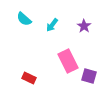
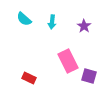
cyan arrow: moved 3 px up; rotated 32 degrees counterclockwise
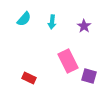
cyan semicircle: rotated 91 degrees counterclockwise
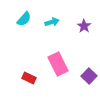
cyan arrow: rotated 112 degrees counterclockwise
pink rectangle: moved 10 px left, 3 px down
purple square: rotated 28 degrees clockwise
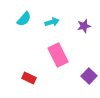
purple star: rotated 24 degrees clockwise
pink rectangle: moved 9 px up
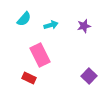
cyan arrow: moved 1 px left, 3 px down
pink rectangle: moved 18 px left
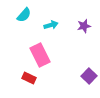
cyan semicircle: moved 4 px up
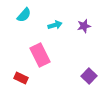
cyan arrow: moved 4 px right
red rectangle: moved 8 px left
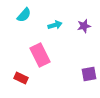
purple square: moved 2 px up; rotated 35 degrees clockwise
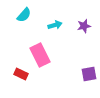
red rectangle: moved 4 px up
